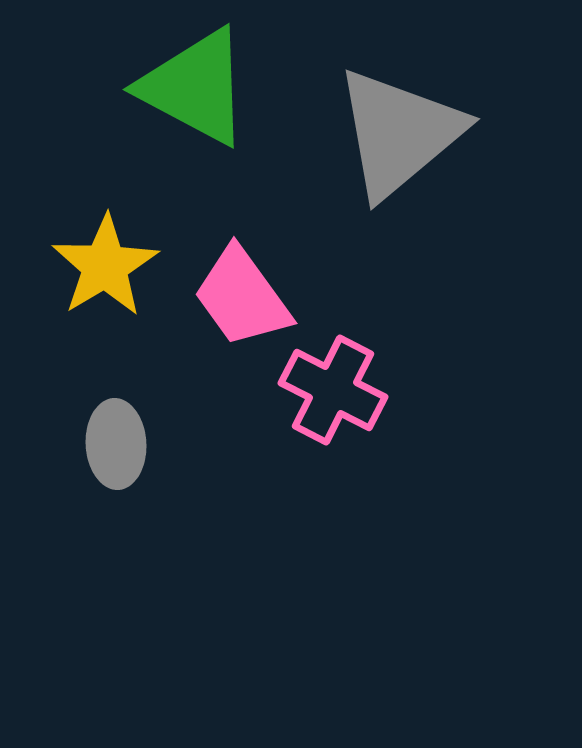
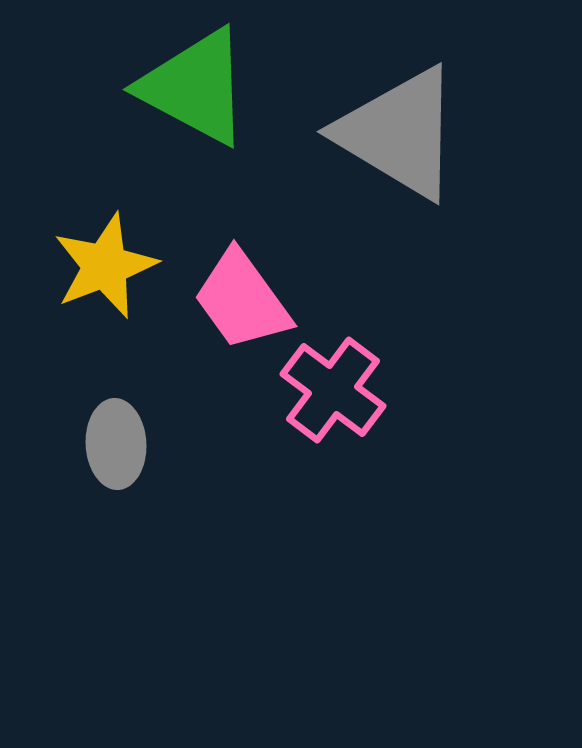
gray triangle: rotated 49 degrees counterclockwise
yellow star: rotated 10 degrees clockwise
pink trapezoid: moved 3 px down
pink cross: rotated 10 degrees clockwise
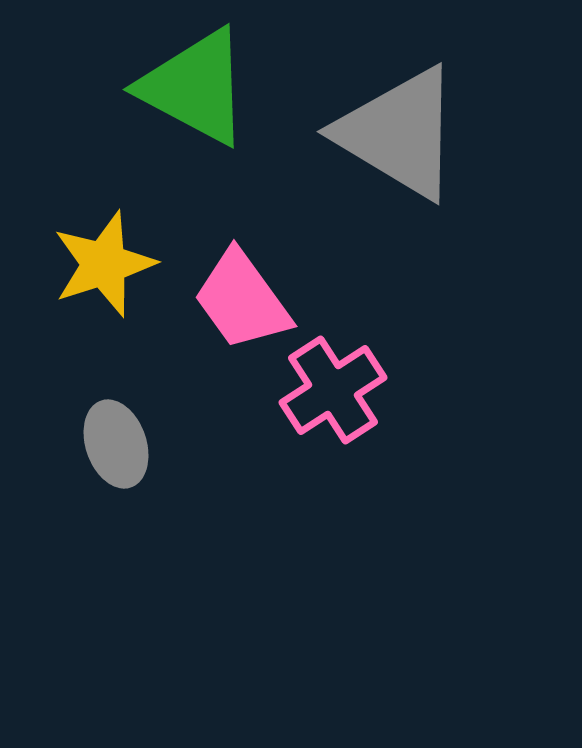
yellow star: moved 1 px left, 2 px up; rotated 3 degrees clockwise
pink cross: rotated 20 degrees clockwise
gray ellipse: rotated 16 degrees counterclockwise
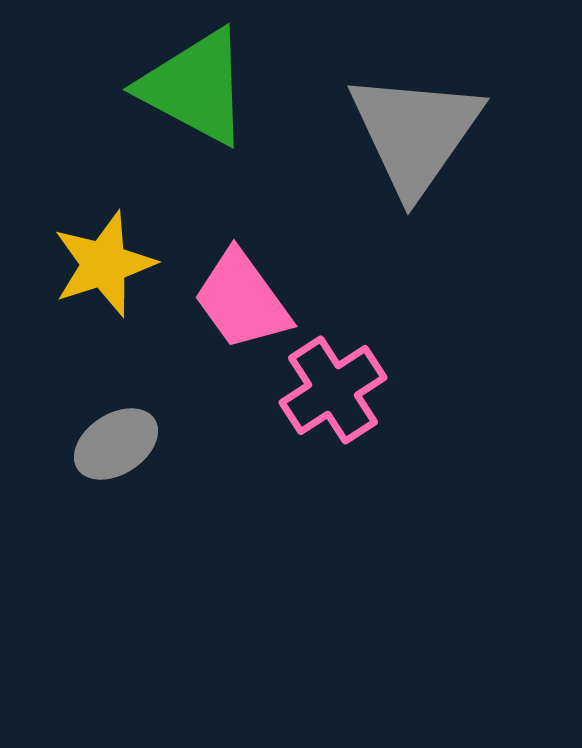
gray triangle: moved 16 px right; rotated 34 degrees clockwise
gray ellipse: rotated 76 degrees clockwise
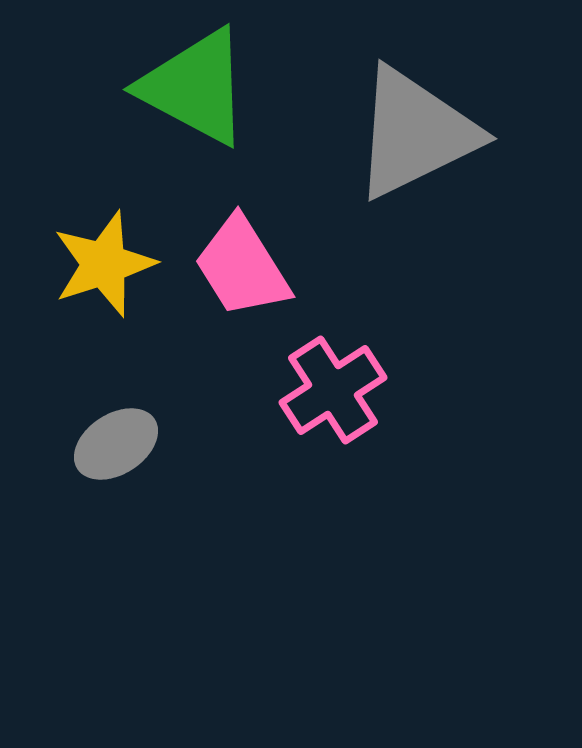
gray triangle: rotated 29 degrees clockwise
pink trapezoid: moved 33 px up; rotated 4 degrees clockwise
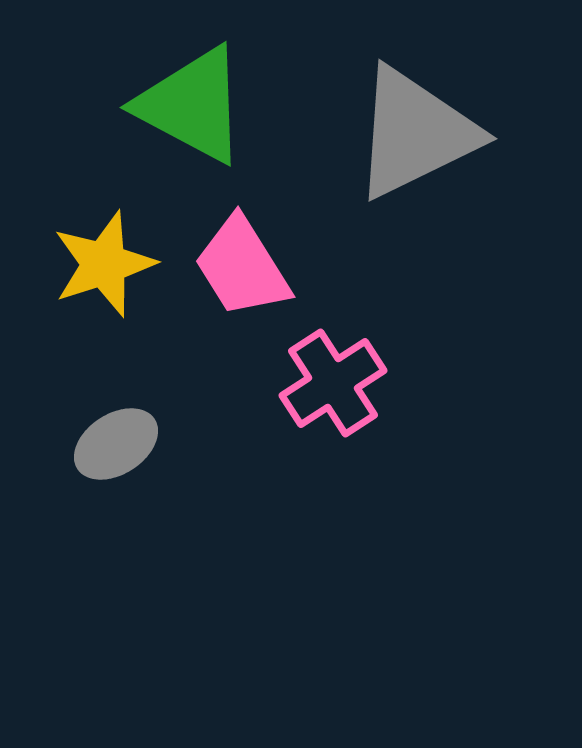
green triangle: moved 3 px left, 18 px down
pink cross: moved 7 px up
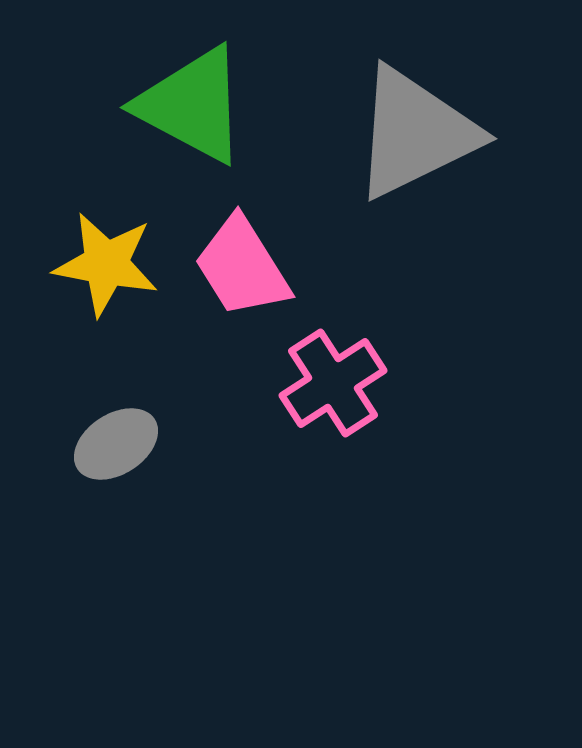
yellow star: moved 2 px right; rotated 29 degrees clockwise
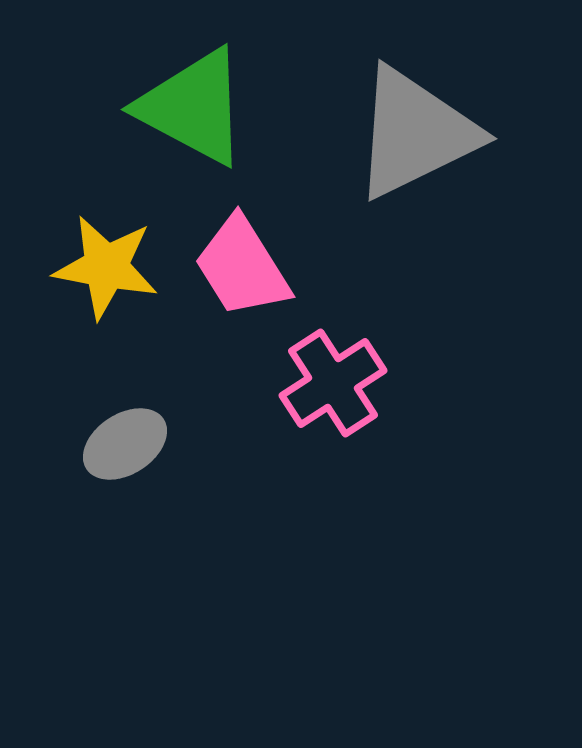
green triangle: moved 1 px right, 2 px down
yellow star: moved 3 px down
gray ellipse: moved 9 px right
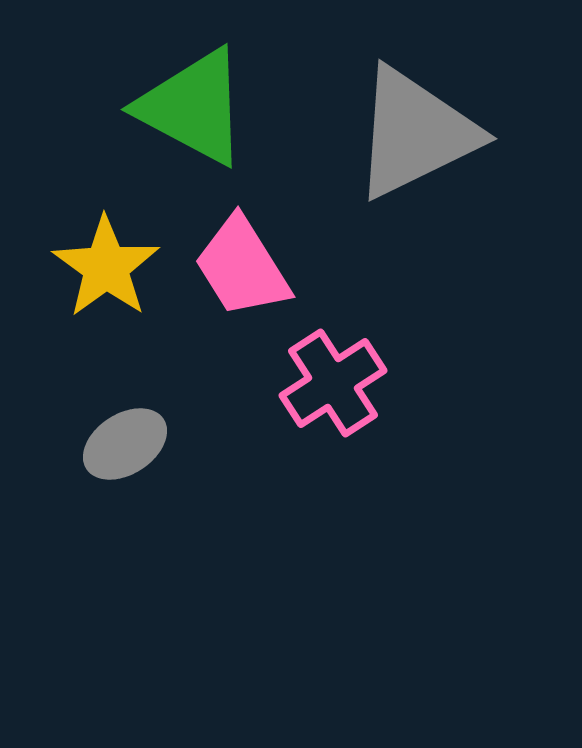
yellow star: rotated 25 degrees clockwise
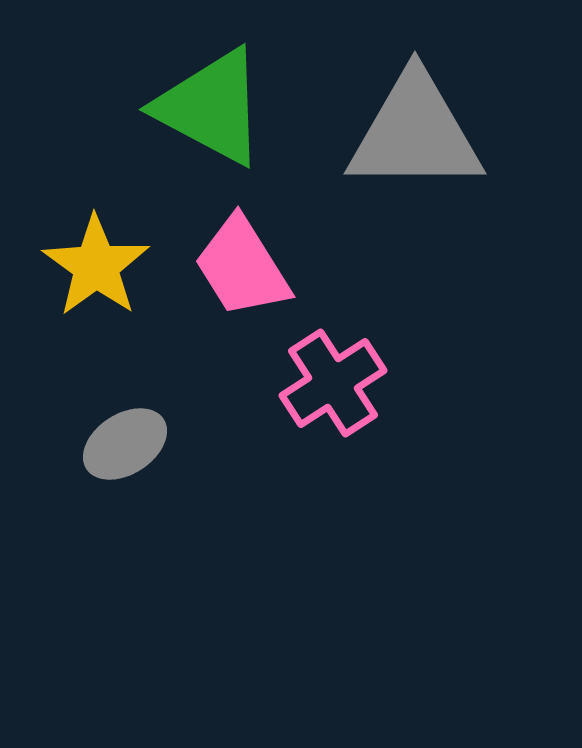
green triangle: moved 18 px right
gray triangle: rotated 26 degrees clockwise
yellow star: moved 10 px left, 1 px up
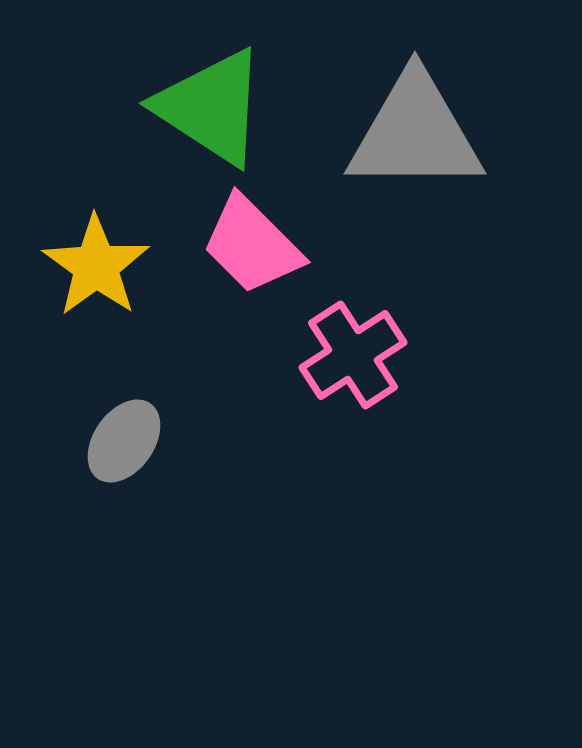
green triangle: rotated 5 degrees clockwise
pink trapezoid: moved 10 px right, 22 px up; rotated 13 degrees counterclockwise
pink cross: moved 20 px right, 28 px up
gray ellipse: moved 1 px left, 3 px up; rotated 22 degrees counterclockwise
